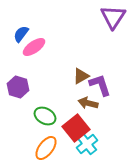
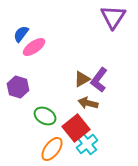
brown triangle: moved 1 px right, 3 px down
purple L-shape: moved 1 px left, 5 px up; rotated 125 degrees counterclockwise
orange ellipse: moved 6 px right, 1 px down
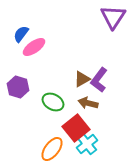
green ellipse: moved 8 px right, 14 px up
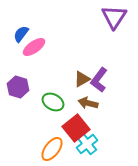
purple triangle: moved 1 px right
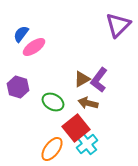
purple triangle: moved 4 px right, 8 px down; rotated 12 degrees clockwise
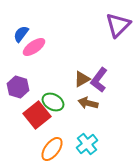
red square: moved 39 px left, 13 px up
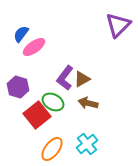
purple L-shape: moved 34 px left, 2 px up
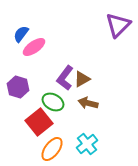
red square: moved 2 px right, 7 px down
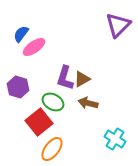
purple L-shape: rotated 20 degrees counterclockwise
cyan cross: moved 28 px right, 5 px up; rotated 20 degrees counterclockwise
